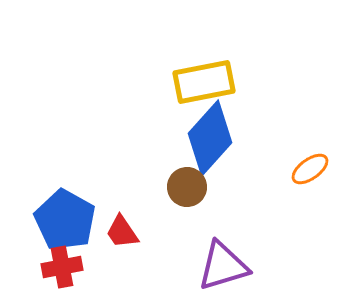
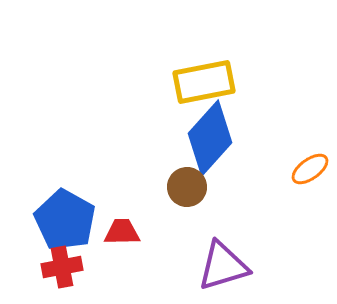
red trapezoid: rotated 123 degrees clockwise
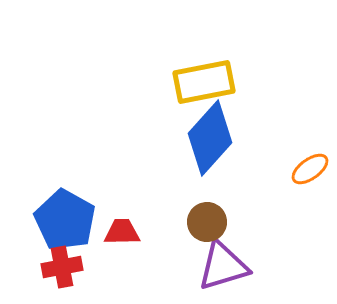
brown circle: moved 20 px right, 35 px down
